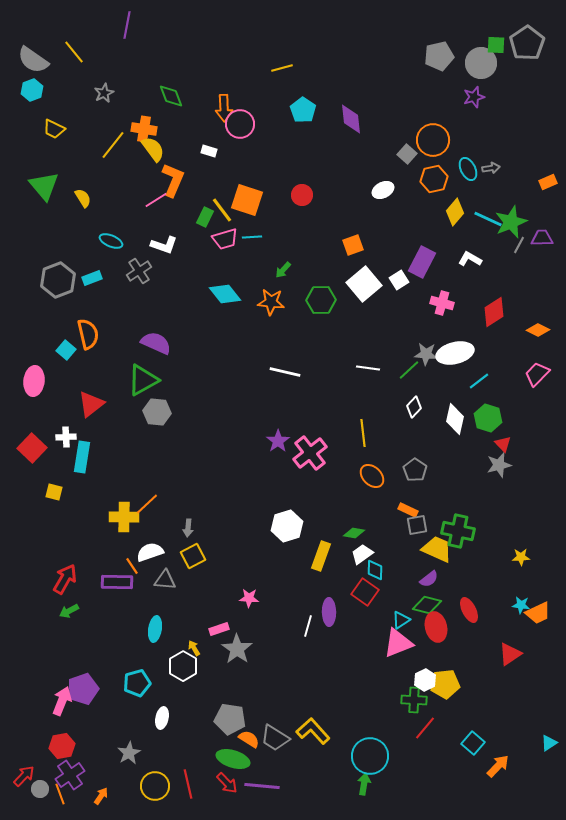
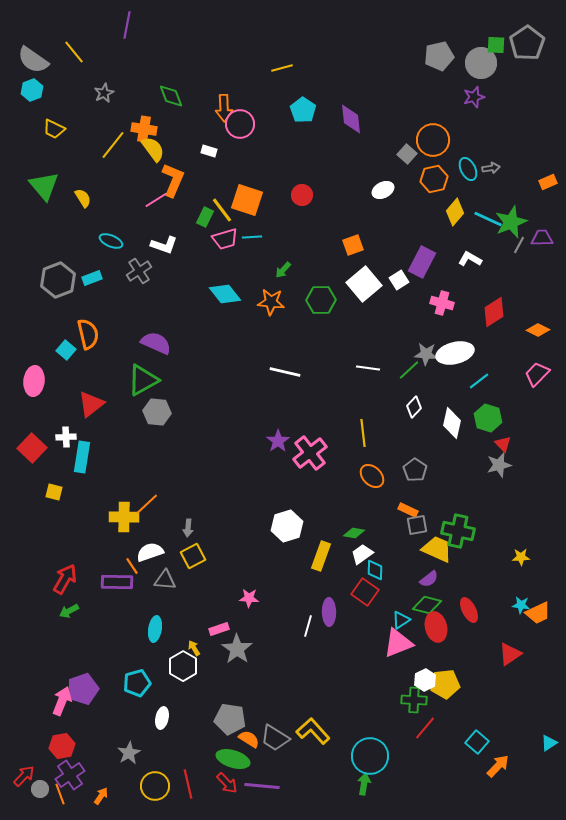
white diamond at (455, 419): moved 3 px left, 4 px down
cyan square at (473, 743): moved 4 px right, 1 px up
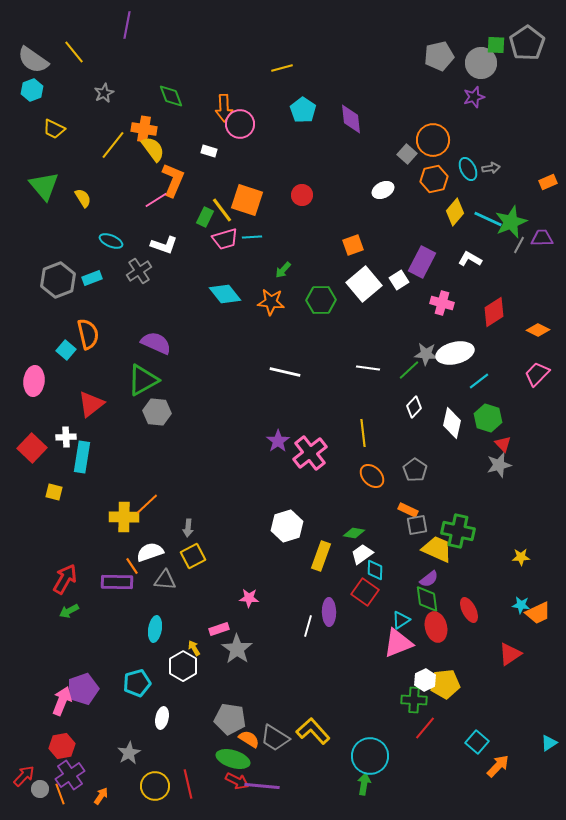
green diamond at (427, 605): moved 6 px up; rotated 68 degrees clockwise
red arrow at (227, 783): moved 10 px right, 2 px up; rotated 20 degrees counterclockwise
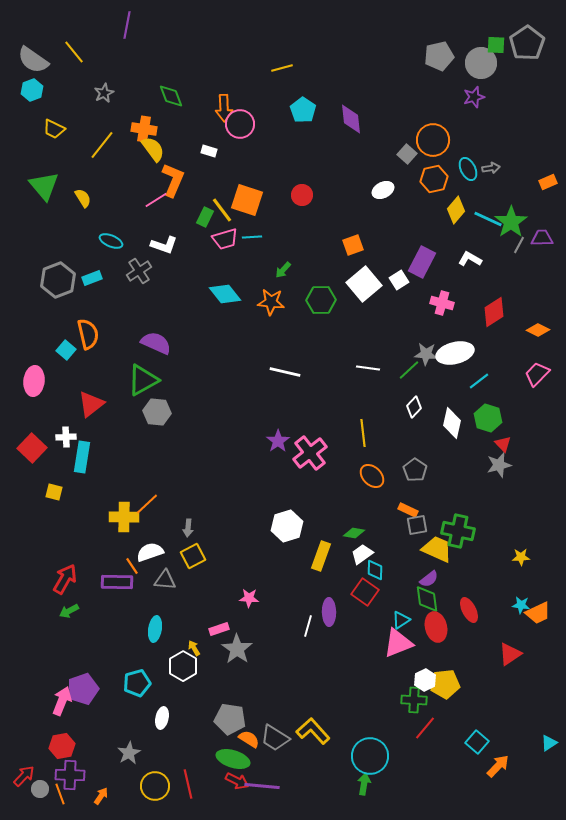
yellow line at (113, 145): moved 11 px left
yellow diamond at (455, 212): moved 1 px right, 2 px up
green star at (511, 222): rotated 12 degrees counterclockwise
purple cross at (70, 775): rotated 36 degrees clockwise
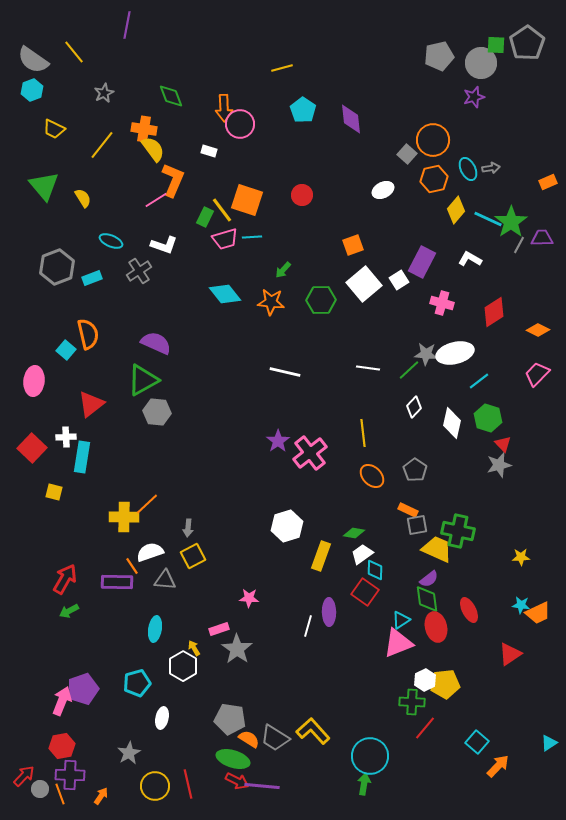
gray hexagon at (58, 280): moved 1 px left, 13 px up
green cross at (414, 700): moved 2 px left, 2 px down
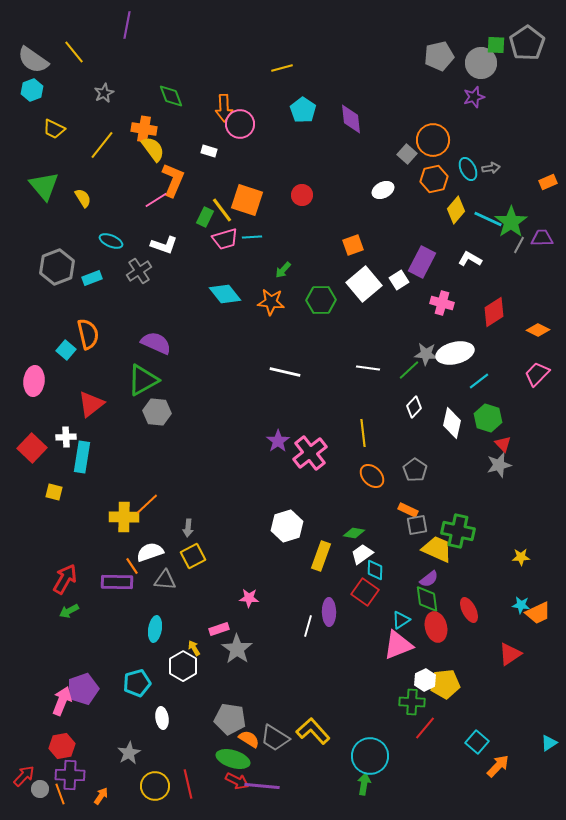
pink triangle at (398, 643): moved 2 px down
white ellipse at (162, 718): rotated 20 degrees counterclockwise
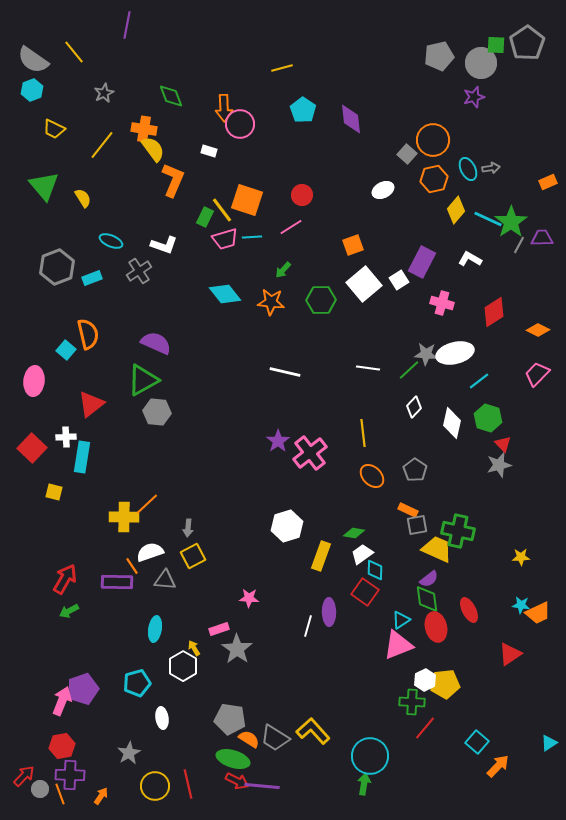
pink line at (156, 200): moved 135 px right, 27 px down
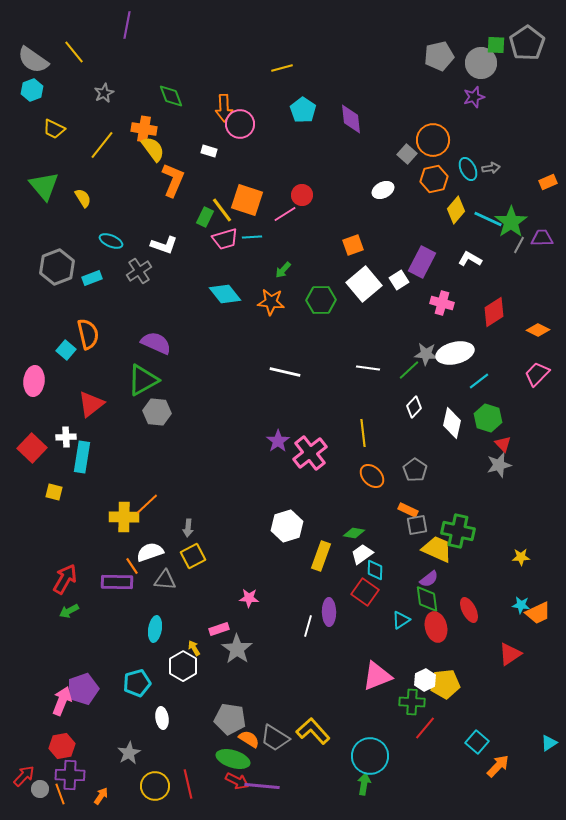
pink line at (291, 227): moved 6 px left, 13 px up
pink triangle at (398, 645): moved 21 px left, 31 px down
